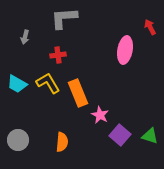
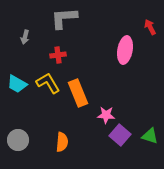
pink star: moved 6 px right; rotated 24 degrees counterclockwise
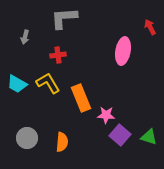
pink ellipse: moved 2 px left, 1 px down
orange rectangle: moved 3 px right, 5 px down
green triangle: moved 1 px left, 1 px down
gray circle: moved 9 px right, 2 px up
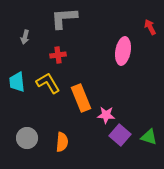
cyan trapezoid: moved 2 px up; rotated 55 degrees clockwise
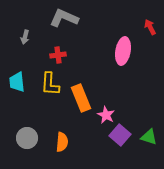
gray L-shape: rotated 28 degrees clockwise
yellow L-shape: moved 2 px right, 1 px down; rotated 145 degrees counterclockwise
pink star: rotated 24 degrees clockwise
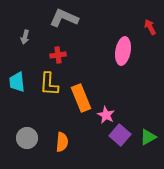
yellow L-shape: moved 1 px left
green triangle: moved 1 px left; rotated 48 degrees counterclockwise
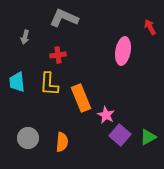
gray circle: moved 1 px right
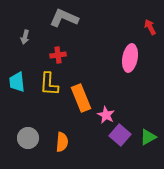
pink ellipse: moved 7 px right, 7 px down
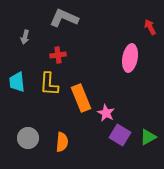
pink star: moved 2 px up
purple square: rotated 10 degrees counterclockwise
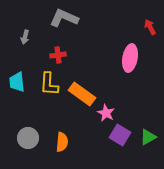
orange rectangle: moved 1 px right, 4 px up; rotated 32 degrees counterclockwise
